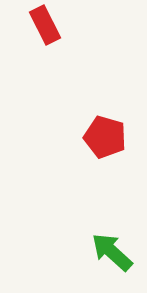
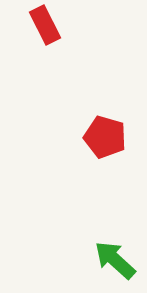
green arrow: moved 3 px right, 8 px down
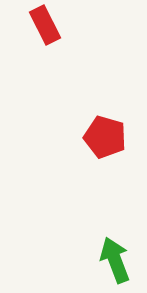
green arrow: rotated 27 degrees clockwise
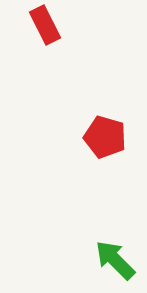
green arrow: rotated 24 degrees counterclockwise
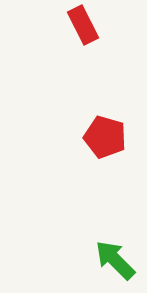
red rectangle: moved 38 px right
